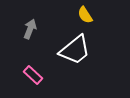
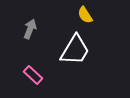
white trapezoid: rotated 20 degrees counterclockwise
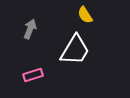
pink rectangle: rotated 60 degrees counterclockwise
